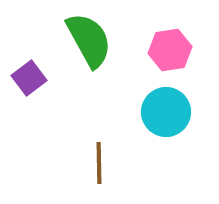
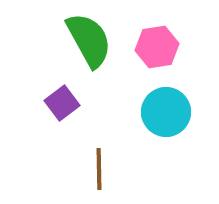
pink hexagon: moved 13 px left, 3 px up
purple square: moved 33 px right, 25 px down
brown line: moved 6 px down
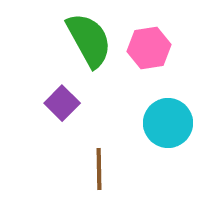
pink hexagon: moved 8 px left, 1 px down
purple square: rotated 8 degrees counterclockwise
cyan circle: moved 2 px right, 11 px down
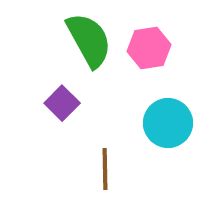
brown line: moved 6 px right
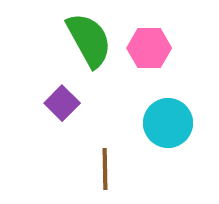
pink hexagon: rotated 9 degrees clockwise
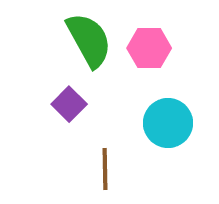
purple square: moved 7 px right, 1 px down
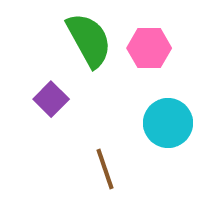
purple square: moved 18 px left, 5 px up
brown line: rotated 18 degrees counterclockwise
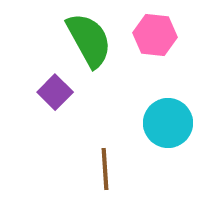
pink hexagon: moved 6 px right, 13 px up; rotated 6 degrees clockwise
purple square: moved 4 px right, 7 px up
brown line: rotated 15 degrees clockwise
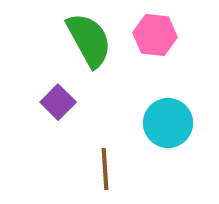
purple square: moved 3 px right, 10 px down
